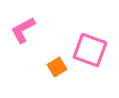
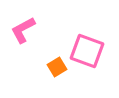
pink square: moved 3 px left, 1 px down
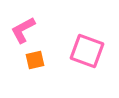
orange square: moved 22 px left, 7 px up; rotated 18 degrees clockwise
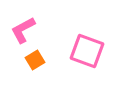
orange square: rotated 18 degrees counterclockwise
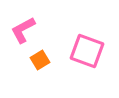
orange square: moved 5 px right
